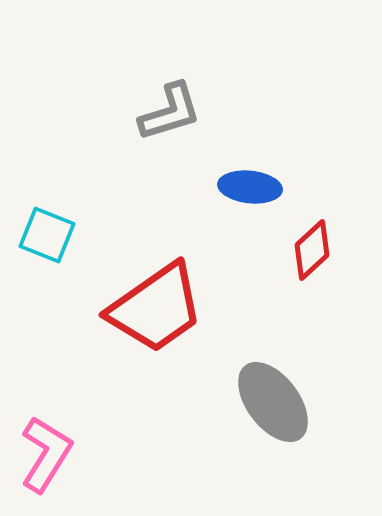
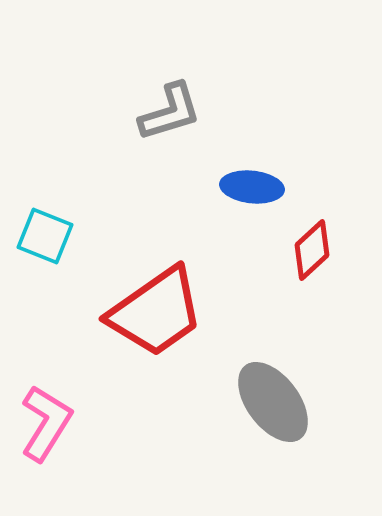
blue ellipse: moved 2 px right
cyan square: moved 2 px left, 1 px down
red trapezoid: moved 4 px down
pink L-shape: moved 31 px up
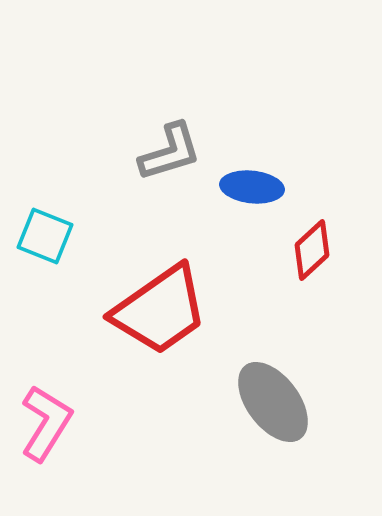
gray L-shape: moved 40 px down
red trapezoid: moved 4 px right, 2 px up
